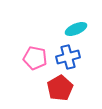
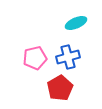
cyan ellipse: moved 6 px up
pink pentagon: rotated 25 degrees counterclockwise
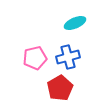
cyan ellipse: moved 1 px left
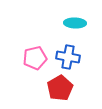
cyan ellipse: rotated 25 degrees clockwise
blue cross: rotated 25 degrees clockwise
